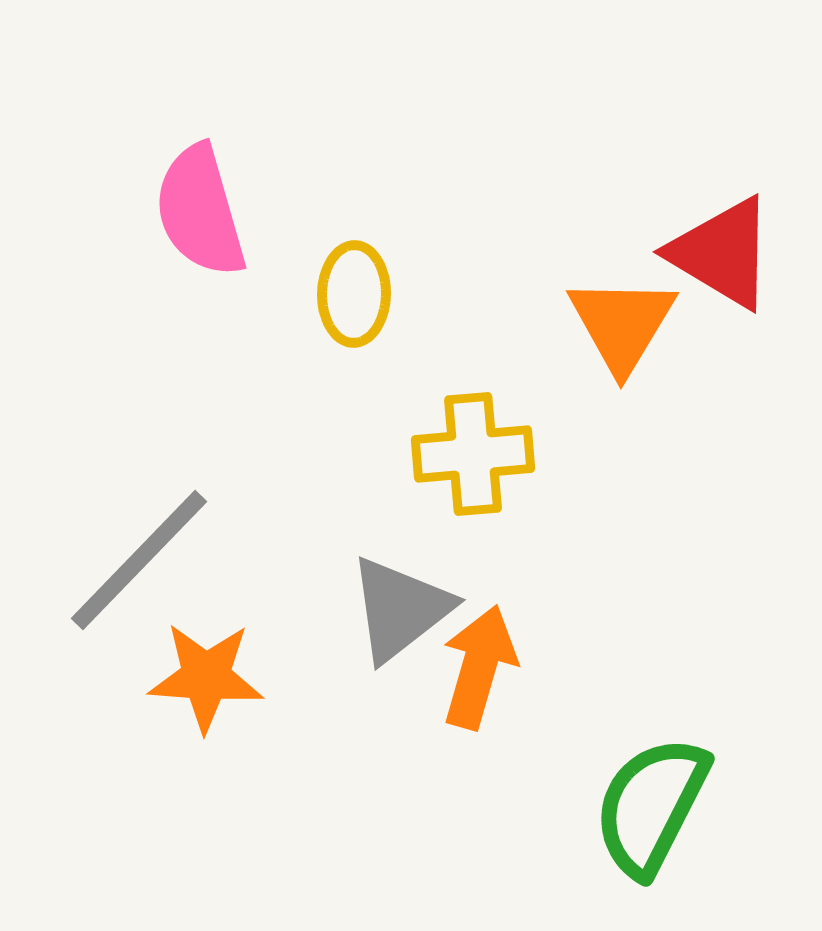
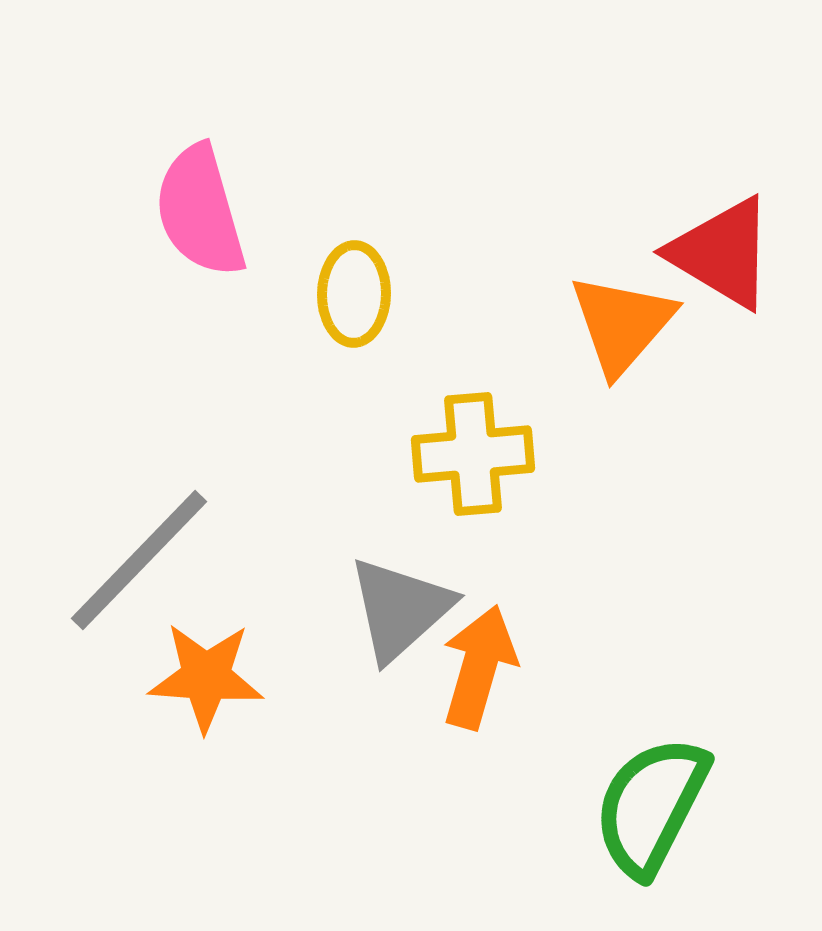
orange triangle: rotated 10 degrees clockwise
gray triangle: rotated 4 degrees counterclockwise
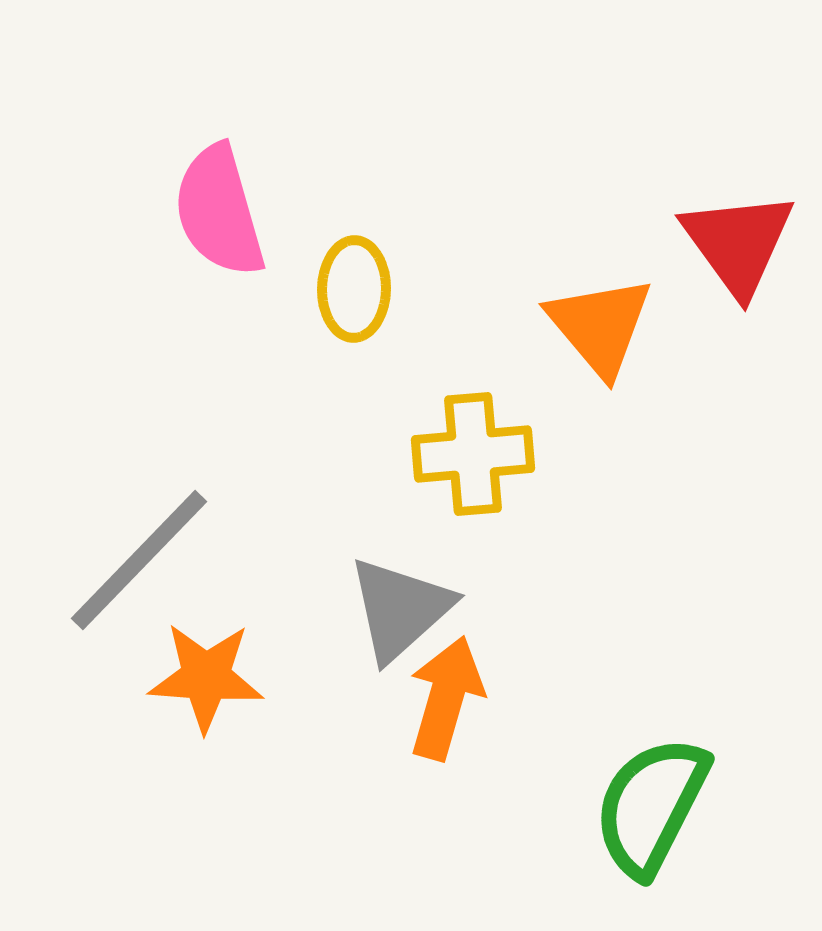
pink semicircle: moved 19 px right
red triangle: moved 16 px right, 10 px up; rotated 23 degrees clockwise
yellow ellipse: moved 5 px up
orange triangle: moved 22 px left, 2 px down; rotated 21 degrees counterclockwise
orange arrow: moved 33 px left, 31 px down
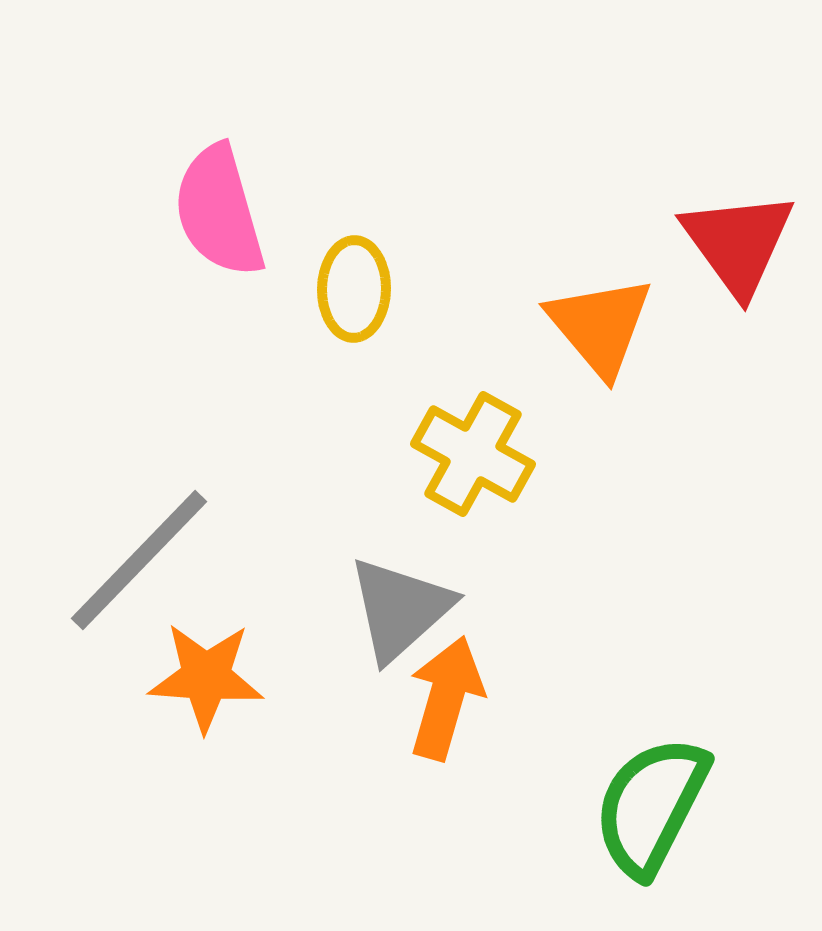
yellow cross: rotated 34 degrees clockwise
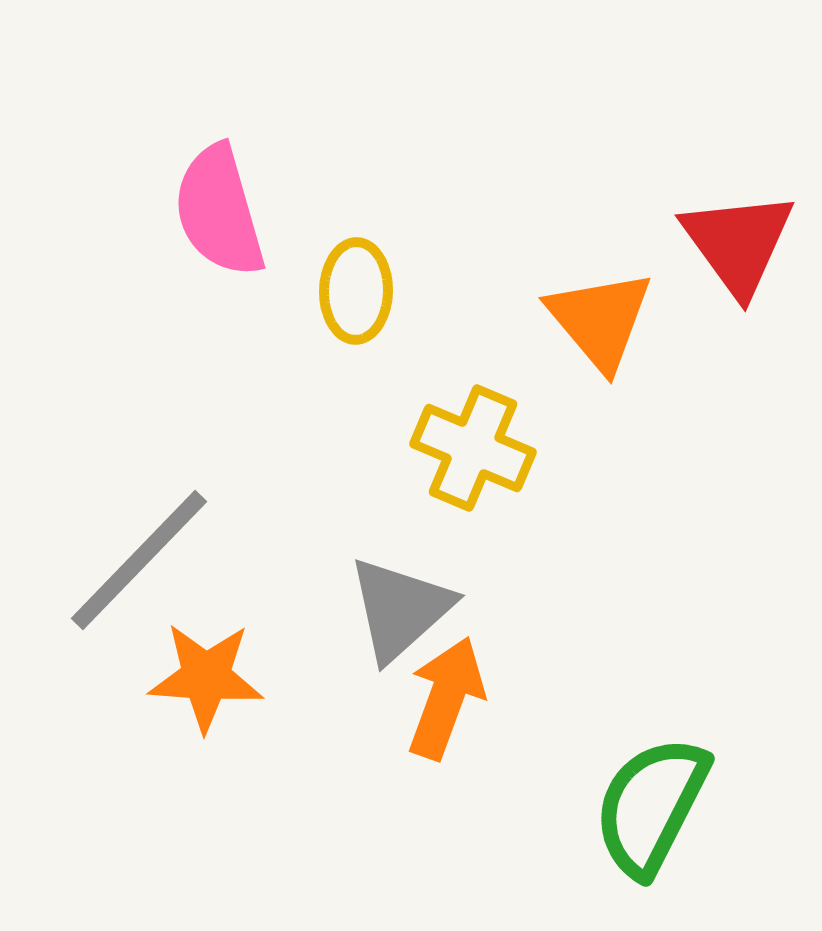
yellow ellipse: moved 2 px right, 2 px down
orange triangle: moved 6 px up
yellow cross: moved 6 px up; rotated 6 degrees counterclockwise
orange arrow: rotated 4 degrees clockwise
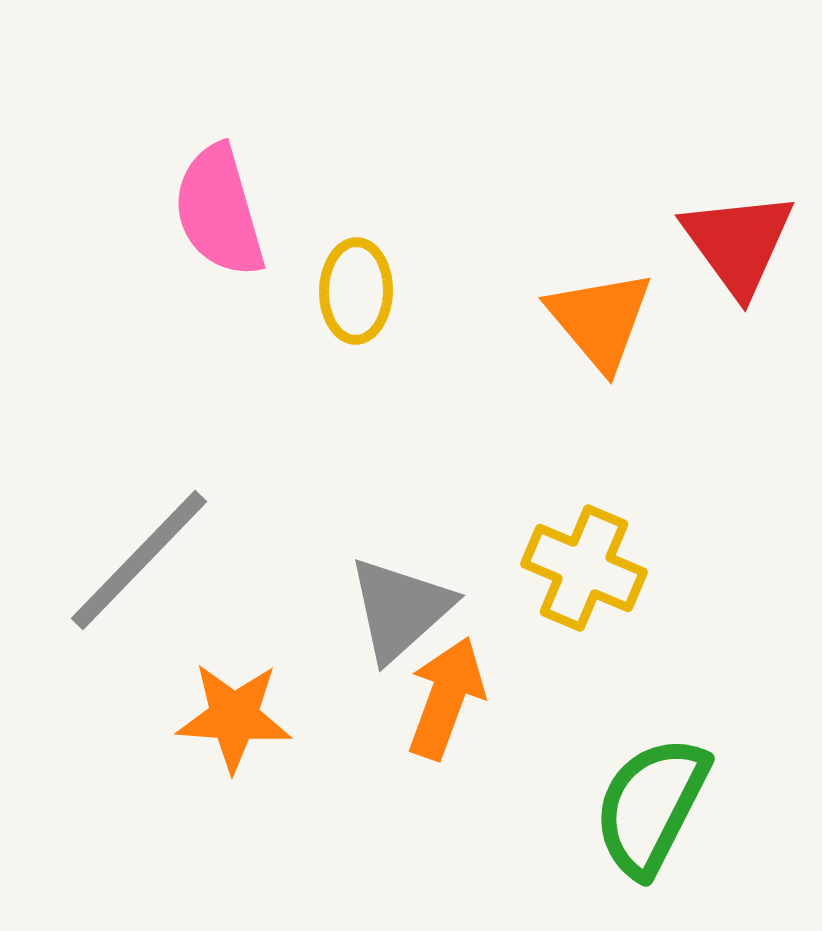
yellow cross: moved 111 px right, 120 px down
orange star: moved 28 px right, 40 px down
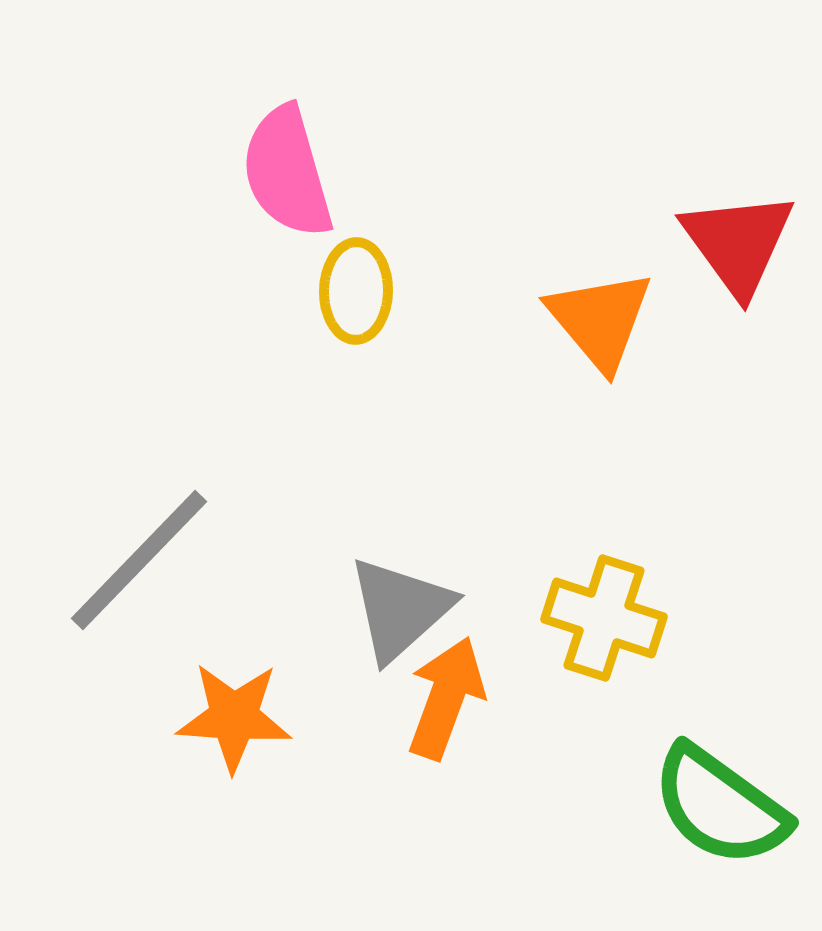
pink semicircle: moved 68 px right, 39 px up
yellow cross: moved 20 px right, 50 px down; rotated 5 degrees counterclockwise
green semicircle: moved 69 px right; rotated 81 degrees counterclockwise
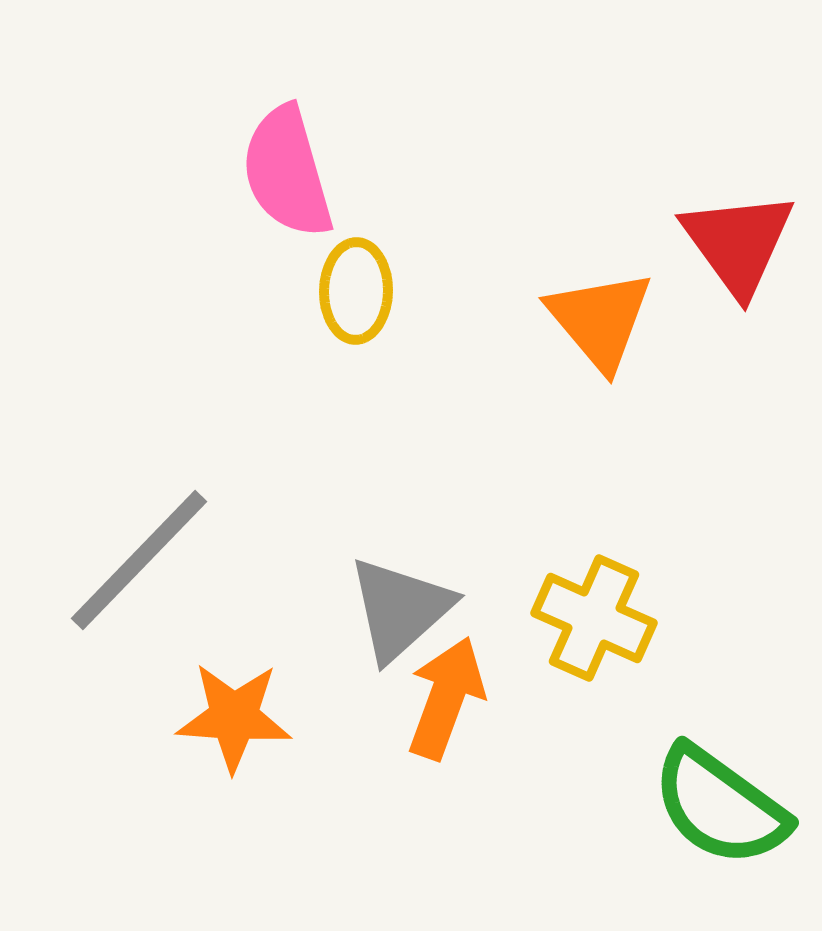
yellow cross: moved 10 px left; rotated 6 degrees clockwise
